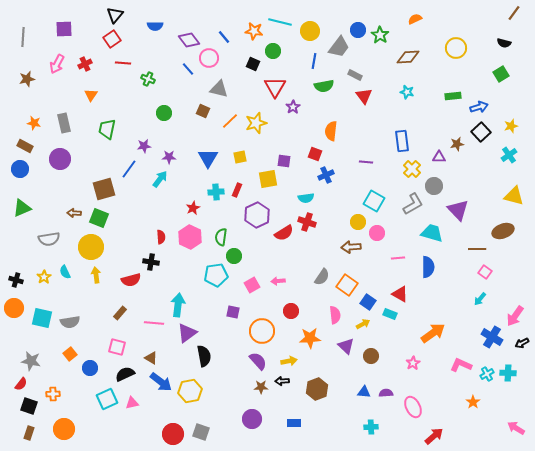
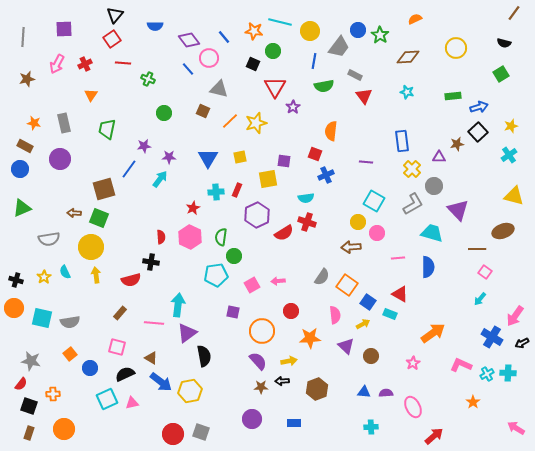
black square at (481, 132): moved 3 px left
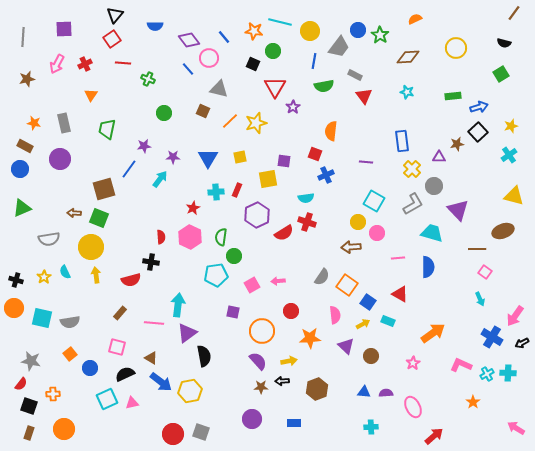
purple star at (169, 157): moved 4 px right
cyan arrow at (480, 299): rotated 64 degrees counterclockwise
cyan rectangle at (390, 314): moved 2 px left, 7 px down
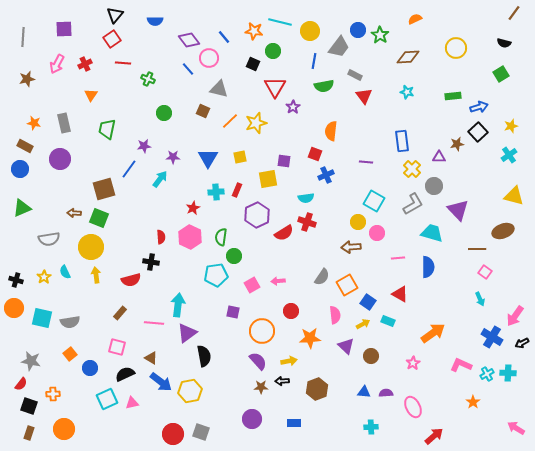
blue semicircle at (155, 26): moved 5 px up
orange square at (347, 285): rotated 25 degrees clockwise
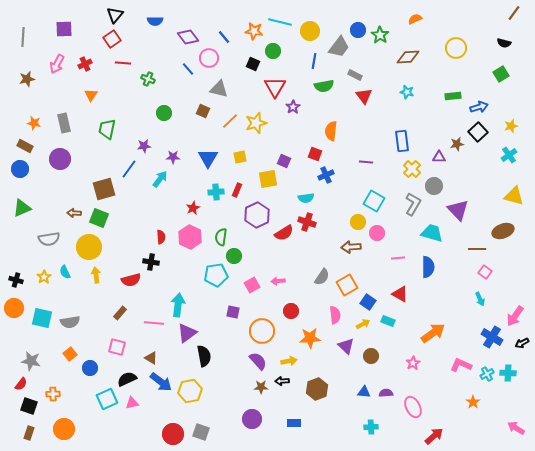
purple diamond at (189, 40): moved 1 px left, 3 px up
purple square at (284, 161): rotated 16 degrees clockwise
gray L-shape at (413, 204): rotated 30 degrees counterclockwise
yellow circle at (91, 247): moved 2 px left
black semicircle at (125, 374): moved 2 px right, 5 px down
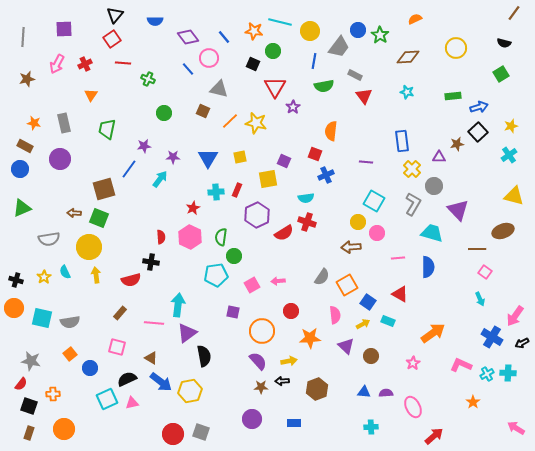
yellow star at (256, 123): rotated 30 degrees clockwise
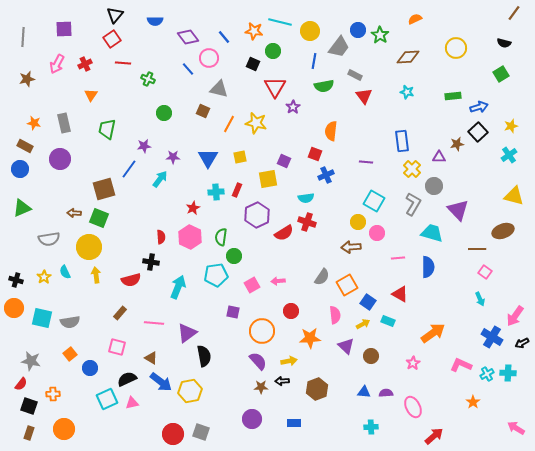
orange line at (230, 121): moved 1 px left, 3 px down; rotated 18 degrees counterclockwise
cyan arrow at (178, 305): moved 18 px up; rotated 15 degrees clockwise
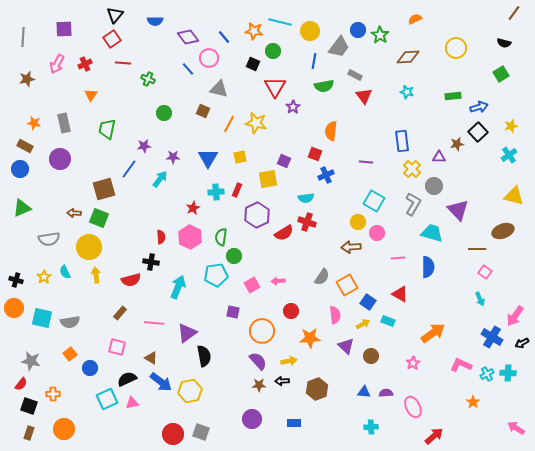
brown star at (261, 387): moved 2 px left, 2 px up
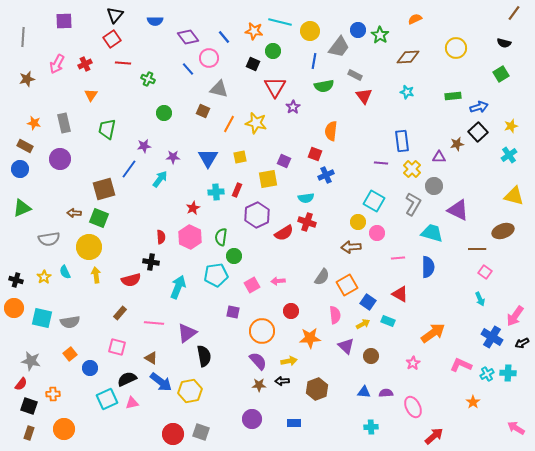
purple square at (64, 29): moved 8 px up
purple line at (366, 162): moved 15 px right, 1 px down
purple triangle at (458, 210): rotated 20 degrees counterclockwise
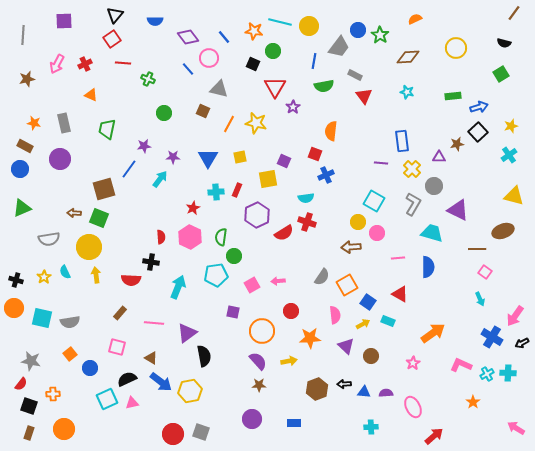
yellow circle at (310, 31): moved 1 px left, 5 px up
gray line at (23, 37): moved 2 px up
orange triangle at (91, 95): rotated 40 degrees counterclockwise
red semicircle at (131, 280): rotated 18 degrees clockwise
black arrow at (282, 381): moved 62 px right, 3 px down
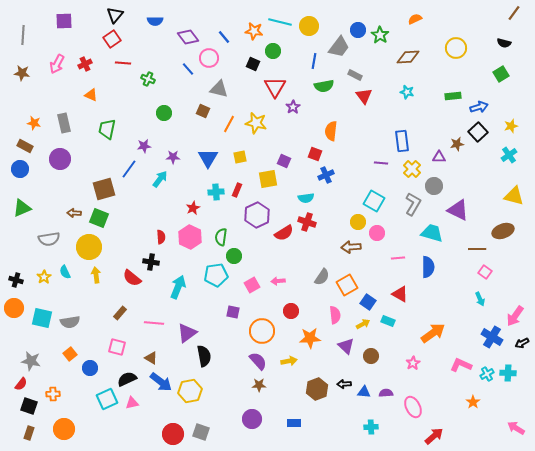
brown star at (27, 79): moved 5 px left, 6 px up; rotated 21 degrees clockwise
red semicircle at (131, 280): moved 1 px right, 2 px up; rotated 36 degrees clockwise
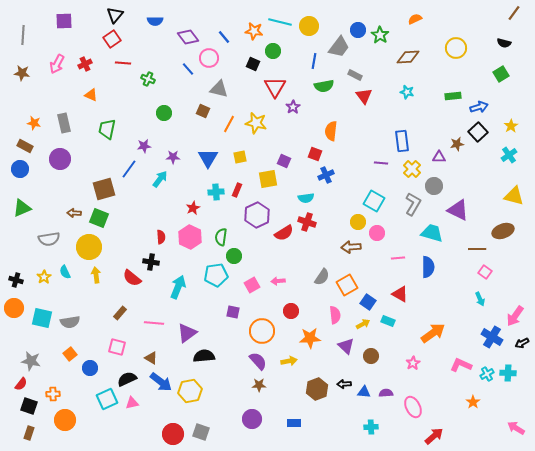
yellow star at (511, 126): rotated 16 degrees counterclockwise
black semicircle at (204, 356): rotated 85 degrees counterclockwise
orange circle at (64, 429): moved 1 px right, 9 px up
